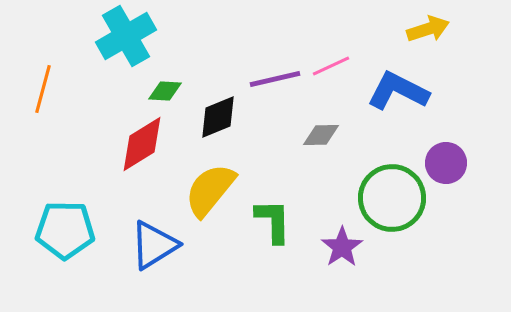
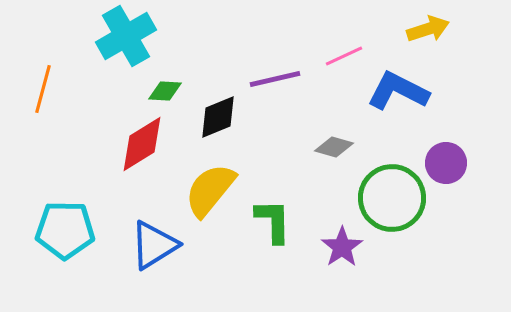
pink line: moved 13 px right, 10 px up
gray diamond: moved 13 px right, 12 px down; rotated 18 degrees clockwise
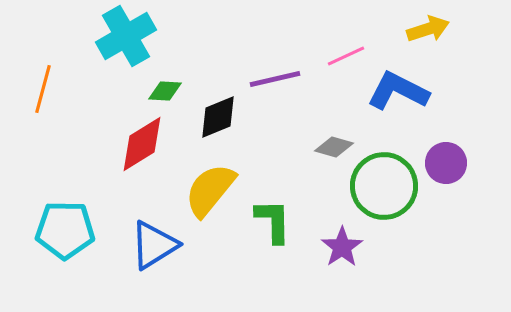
pink line: moved 2 px right
green circle: moved 8 px left, 12 px up
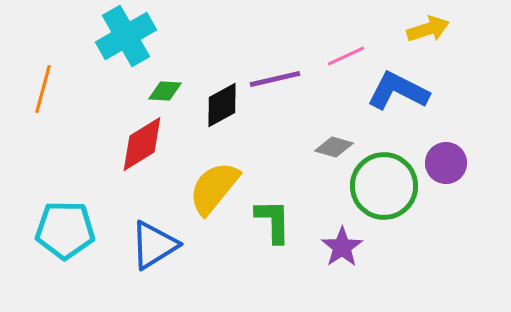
black diamond: moved 4 px right, 12 px up; rotated 6 degrees counterclockwise
yellow semicircle: moved 4 px right, 2 px up
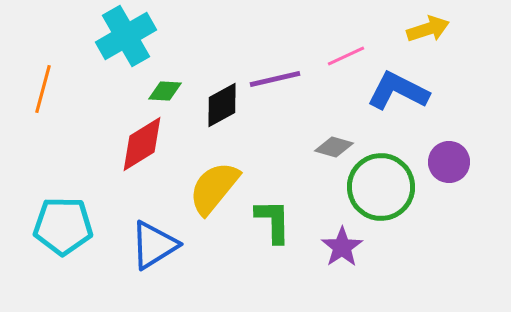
purple circle: moved 3 px right, 1 px up
green circle: moved 3 px left, 1 px down
cyan pentagon: moved 2 px left, 4 px up
